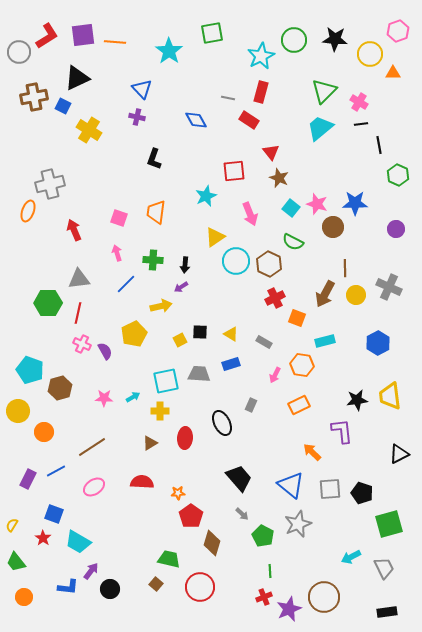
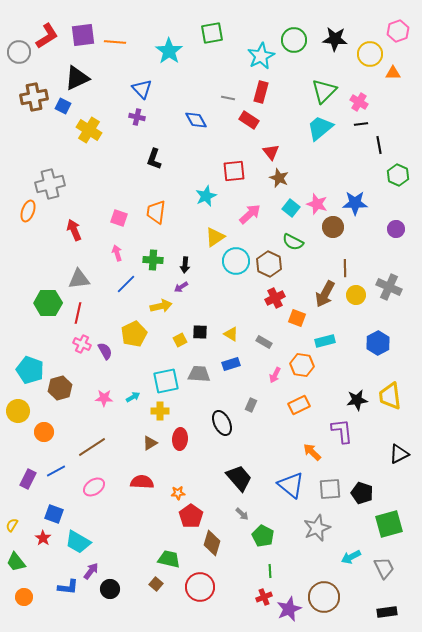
pink arrow at (250, 214): rotated 110 degrees counterclockwise
red ellipse at (185, 438): moved 5 px left, 1 px down
gray star at (298, 524): moved 19 px right, 4 px down
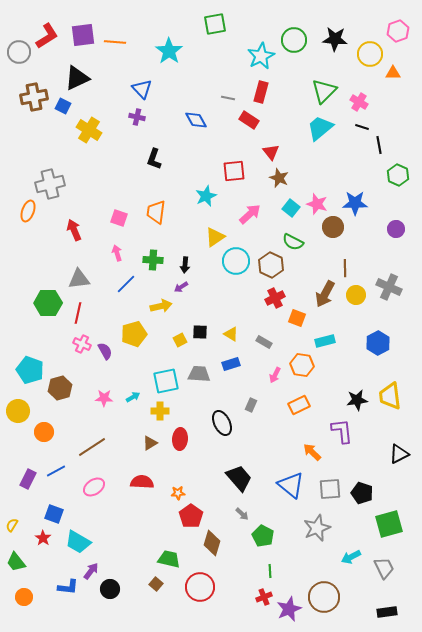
green square at (212, 33): moved 3 px right, 9 px up
black line at (361, 124): moved 1 px right, 3 px down; rotated 24 degrees clockwise
brown hexagon at (269, 264): moved 2 px right, 1 px down
yellow pentagon at (134, 334): rotated 10 degrees clockwise
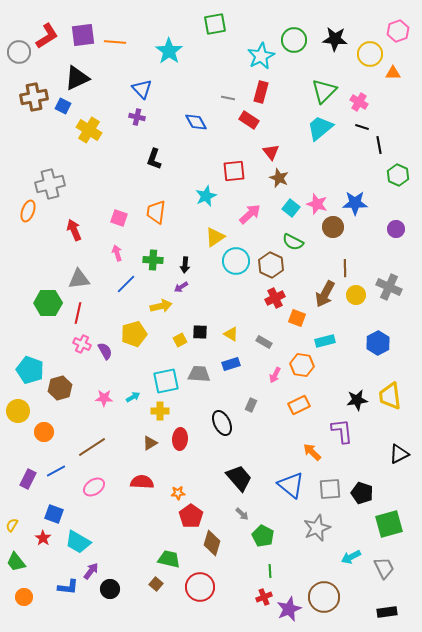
blue diamond at (196, 120): moved 2 px down
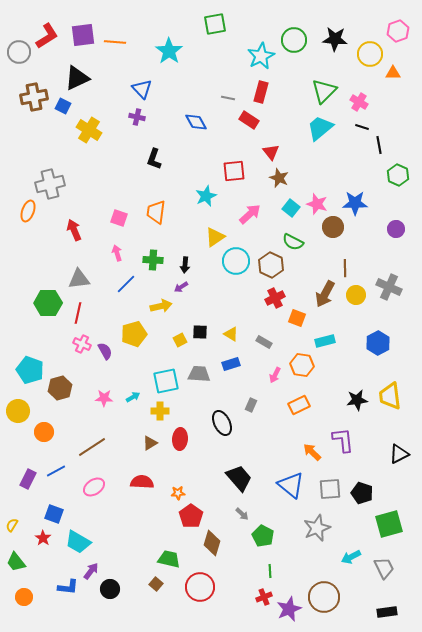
purple L-shape at (342, 431): moved 1 px right, 9 px down
